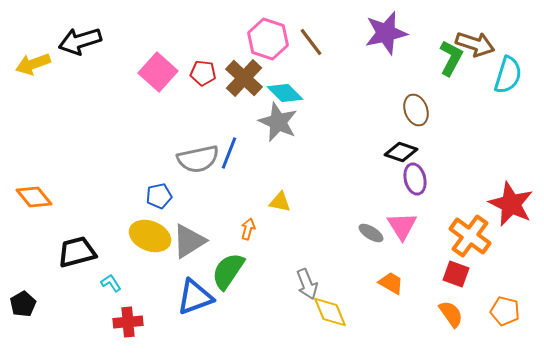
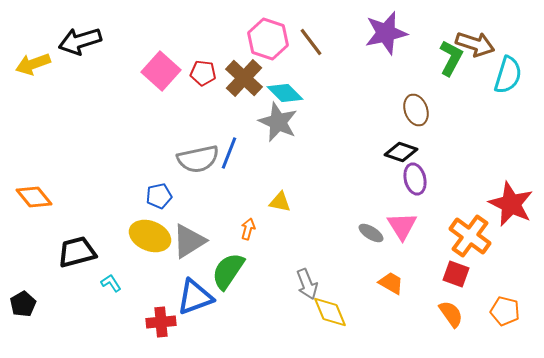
pink square: moved 3 px right, 1 px up
red cross: moved 33 px right
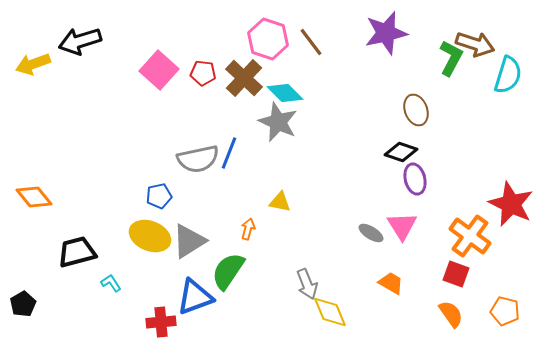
pink square: moved 2 px left, 1 px up
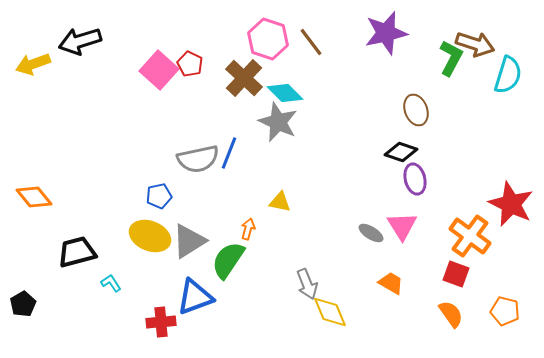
red pentagon: moved 13 px left, 9 px up; rotated 20 degrees clockwise
green semicircle: moved 11 px up
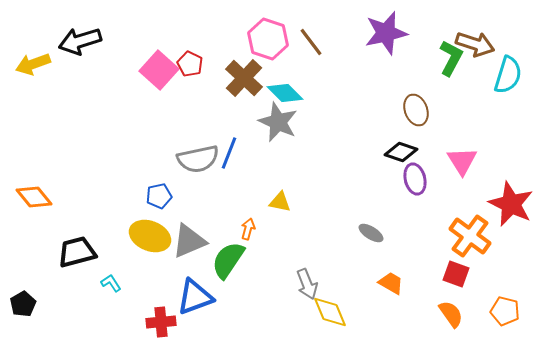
pink triangle: moved 60 px right, 65 px up
gray triangle: rotated 9 degrees clockwise
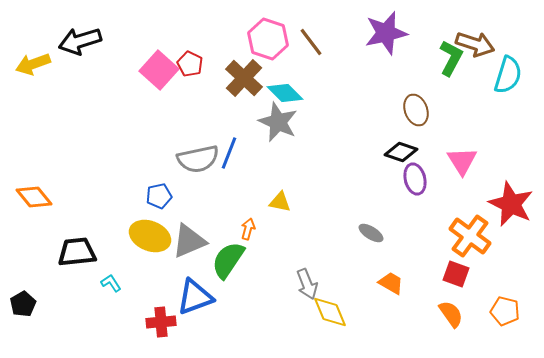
black trapezoid: rotated 9 degrees clockwise
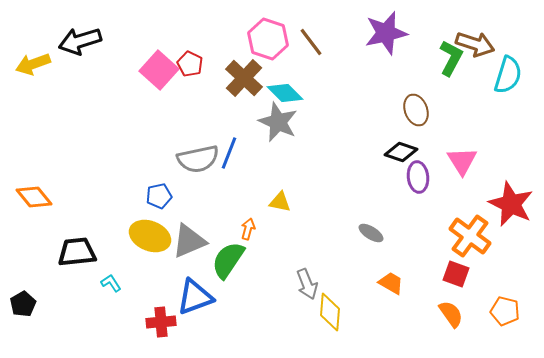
purple ellipse: moved 3 px right, 2 px up; rotated 8 degrees clockwise
yellow diamond: rotated 27 degrees clockwise
